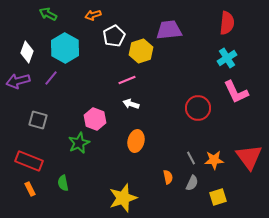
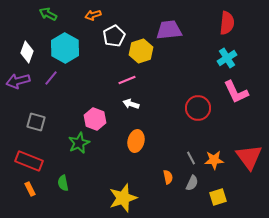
gray square: moved 2 px left, 2 px down
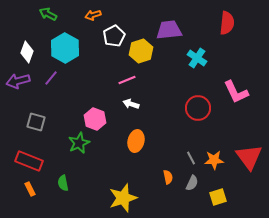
cyan cross: moved 30 px left; rotated 24 degrees counterclockwise
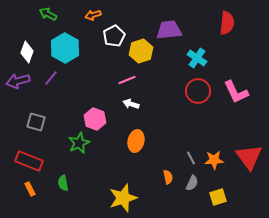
red circle: moved 17 px up
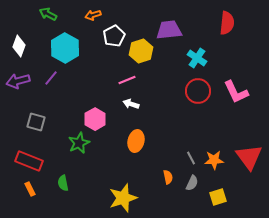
white diamond: moved 8 px left, 6 px up
pink hexagon: rotated 10 degrees clockwise
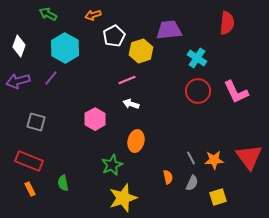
green star: moved 33 px right, 22 px down
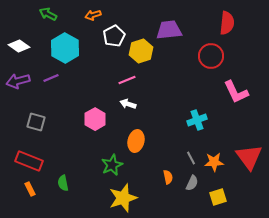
white diamond: rotated 75 degrees counterclockwise
cyan cross: moved 62 px down; rotated 36 degrees clockwise
purple line: rotated 28 degrees clockwise
red circle: moved 13 px right, 35 px up
white arrow: moved 3 px left
orange star: moved 2 px down
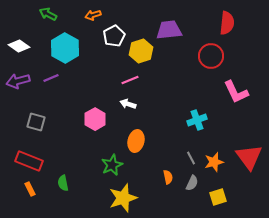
pink line: moved 3 px right
orange star: rotated 12 degrees counterclockwise
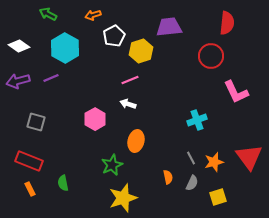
purple trapezoid: moved 3 px up
